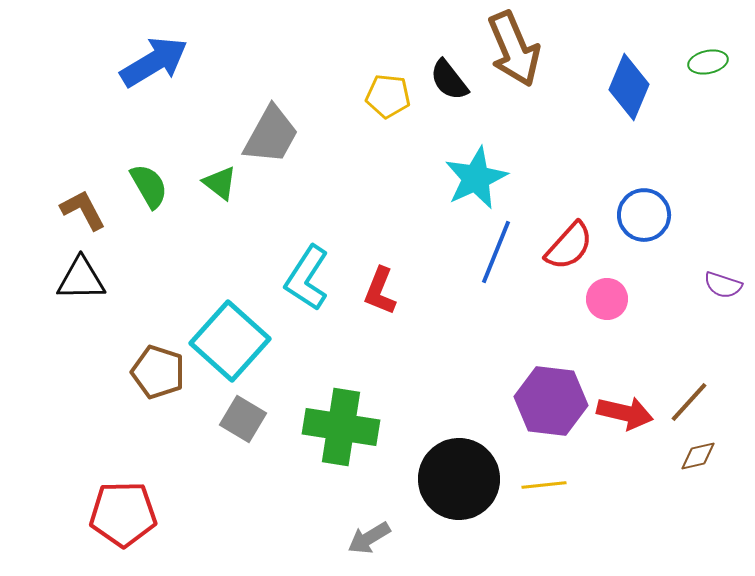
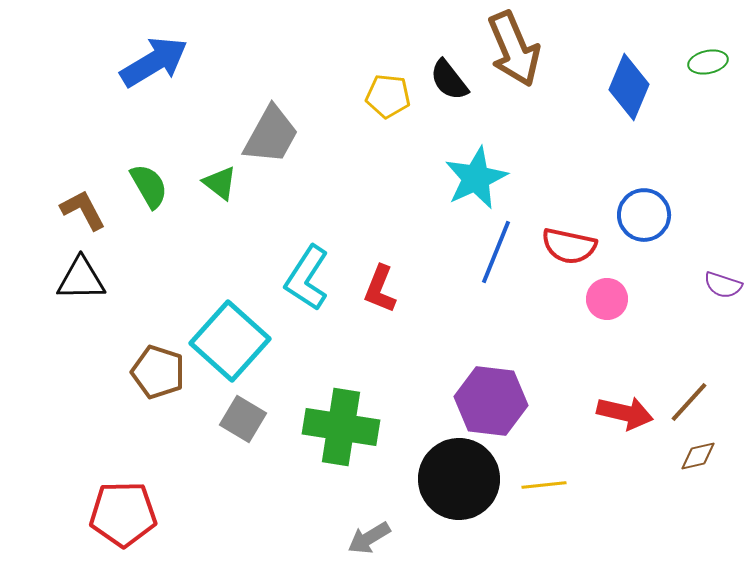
red semicircle: rotated 60 degrees clockwise
red L-shape: moved 2 px up
purple hexagon: moved 60 px left
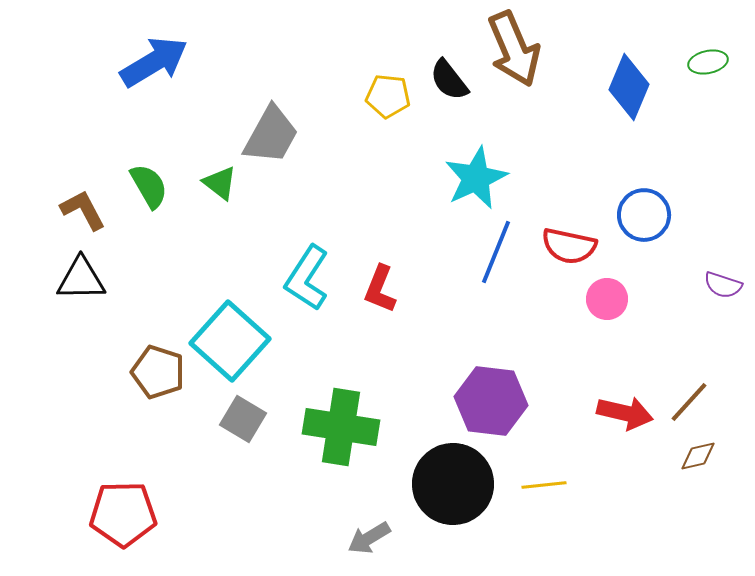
black circle: moved 6 px left, 5 px down
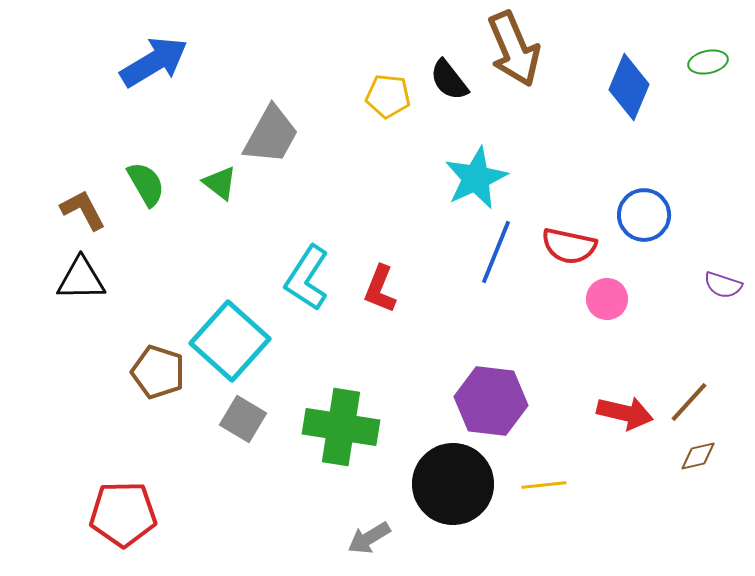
green semicircle: moved 3 px left, 2 px up
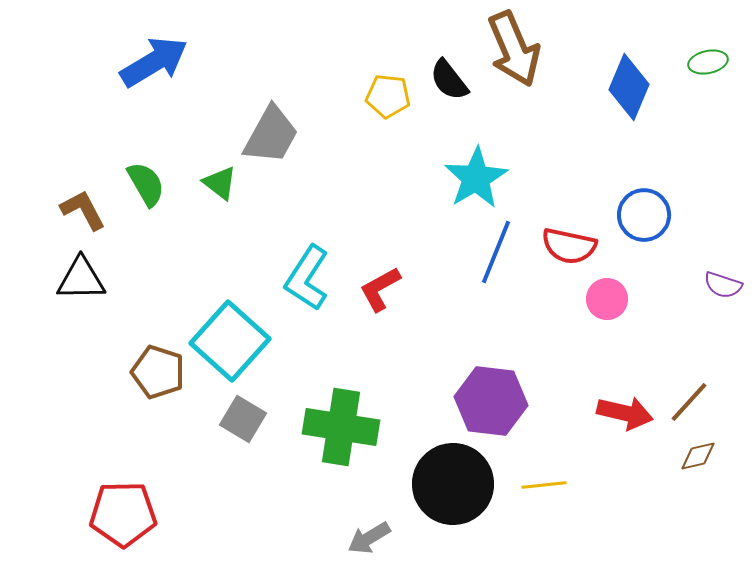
cyan star: rotated 6 degrees counterclockwise
red L-shape: rotated 39 degrees clockwise
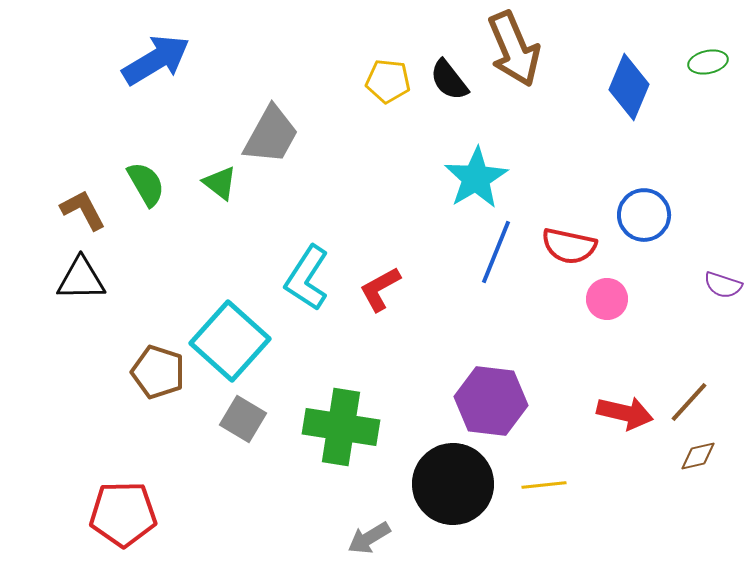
blue arrow: moved 2 px right, 2 px up
yellow pentagon: moved 15 px up
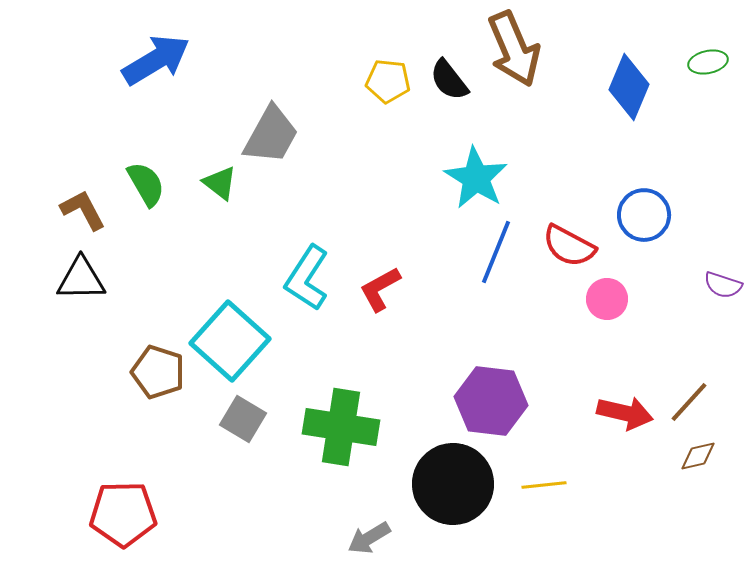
cyan star: rotated 10 degrees counterclockwise
red semicircle: rotated 16 degrees clockwise
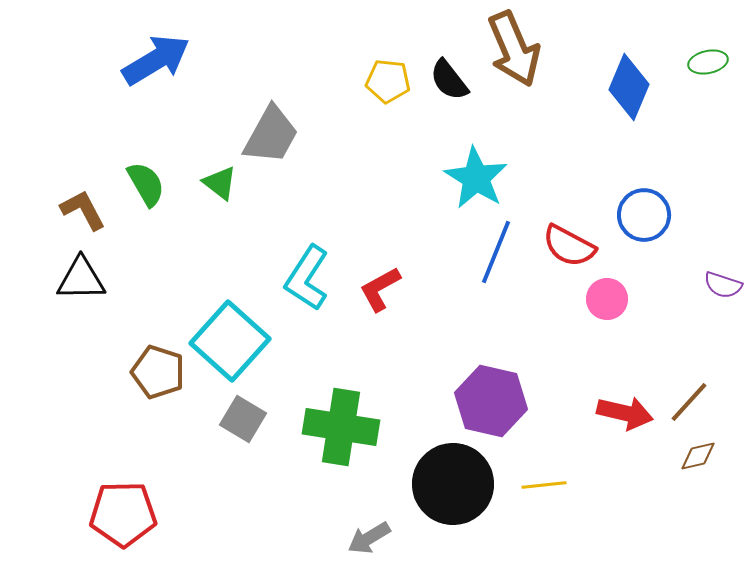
purple hexagon: rotated 6 degrees clockwise
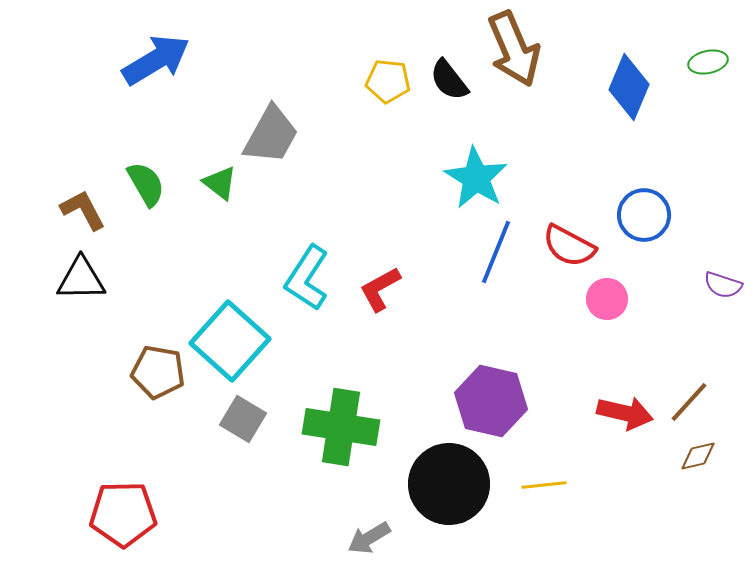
brown pentagon: rotated 8 degrees counterclockwise
black circle: moved 4 px left
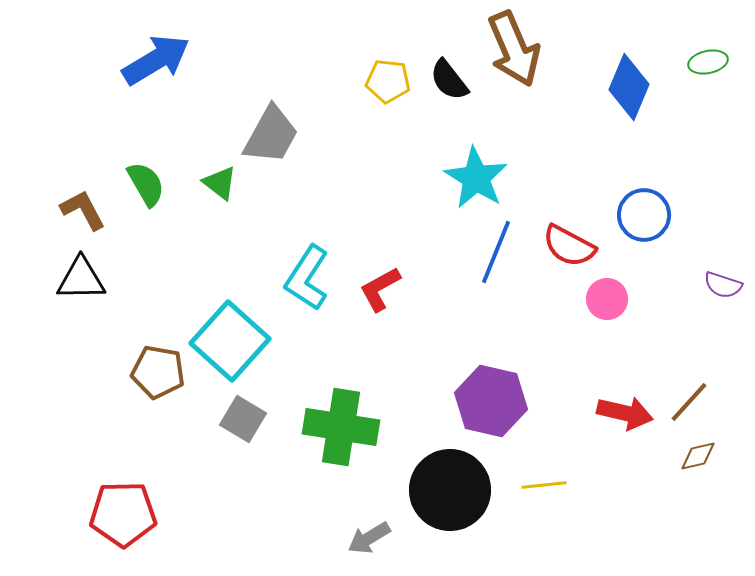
black circle: moved 1 px right, 6 px down
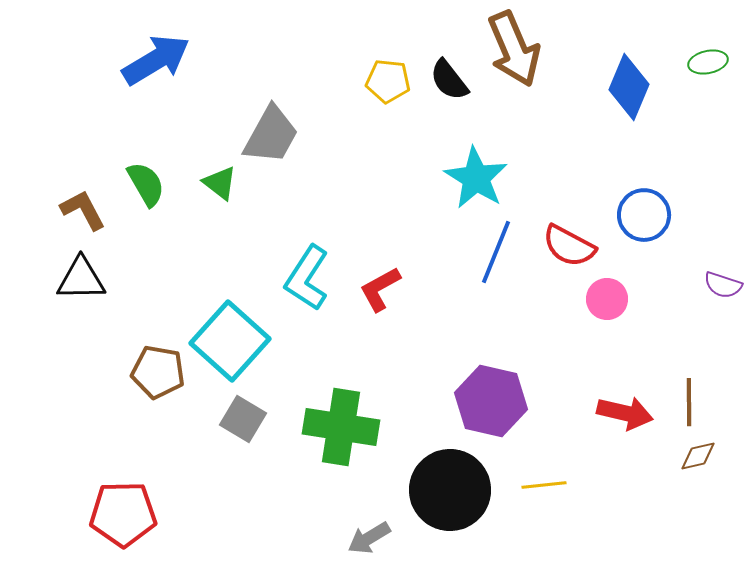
brown line: rotated 42 degrees counterclockwise
